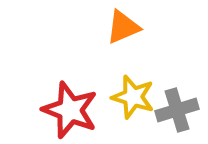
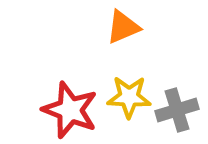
yellow star: moved 4 px left; rotated 15 degrees counterclockwise
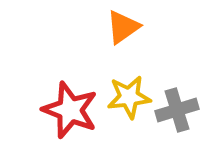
orange triangle: rotated 12 degrees counterclockwise
yellow star: rotated 9 degrees counterclockwise
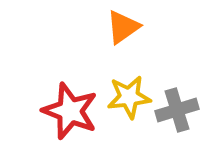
red star: moved 1 px down
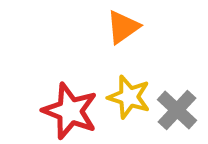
yellow star: rotated 24 degrees clockwise
gray cross: rotated 30 degrees counterclockwise
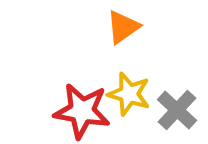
yellow star: moved 3 px up
red star: moved 12 px right; rotated 12 degrees counterclockwise
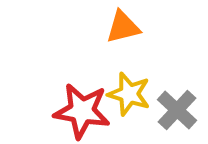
orange triangle: rotated 21 degrees clockwise
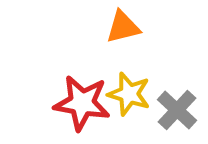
red star: moved 8 px up
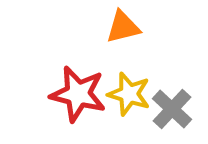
red star: moved 4 px left, 9 px up; rotated 4 degrees clockwise
gray cross: moved 5 px left, 1 px up
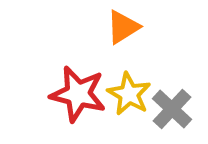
orange triangle: rotated 18 degrees counterclockwise
yellow star: rotated 12 degrees clockwise
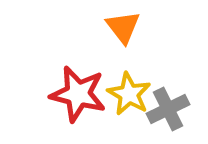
orange triangle: rotated 36 degrees counterclockwise
gray cross: moved 4 px left; rotated 21 degrees clockwise
